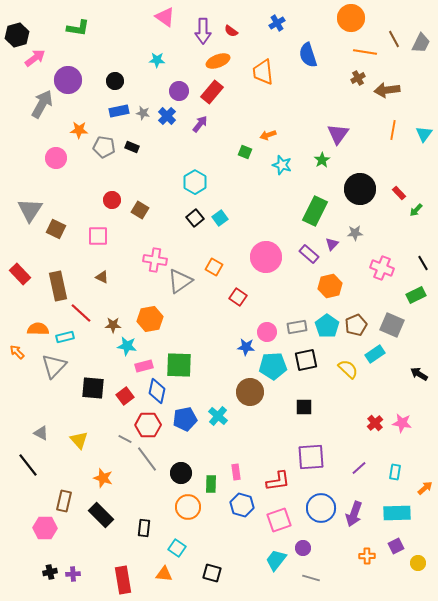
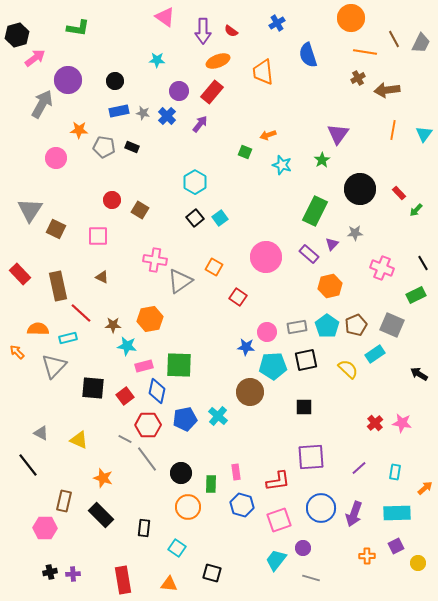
cyan rectangle at (65, 337): moved 3 px right, 1 px down
yellow triangle at (79, 440): rotated 24 degrees counterclockwise
orange triangle at (164, 574): moved 5 px right, 10 px down
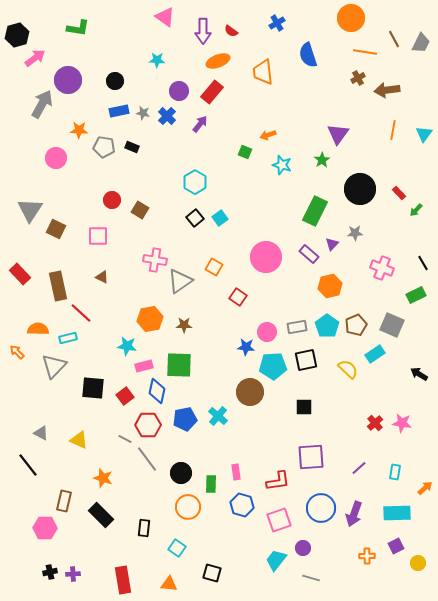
brown star at (113, 325): moved 71 px right
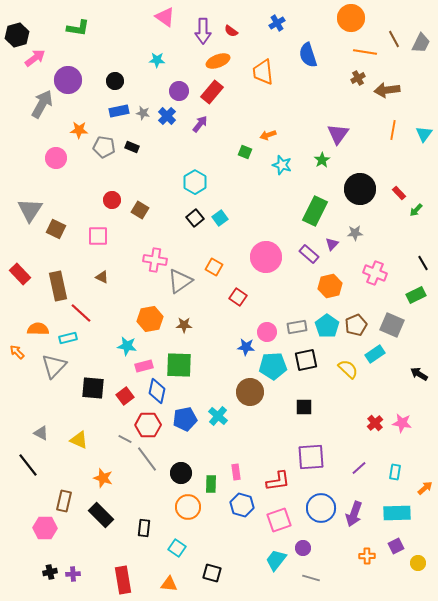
pink cross at (382, 268): moved 7 px left, 5 px down
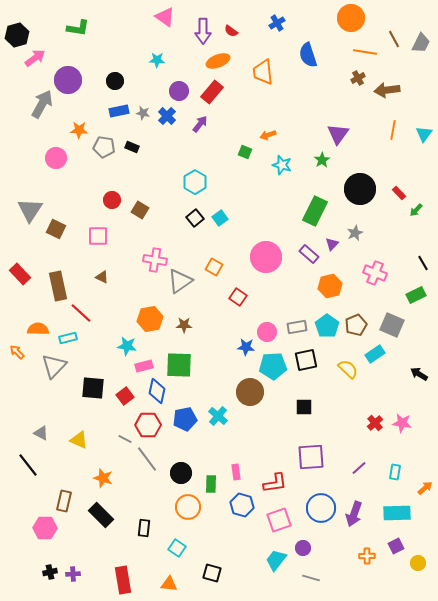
gray star at (355, 233): rotated 21 degrees counterclockwise
red L-shape at (278, 481): moved 3 px left, 2 px down
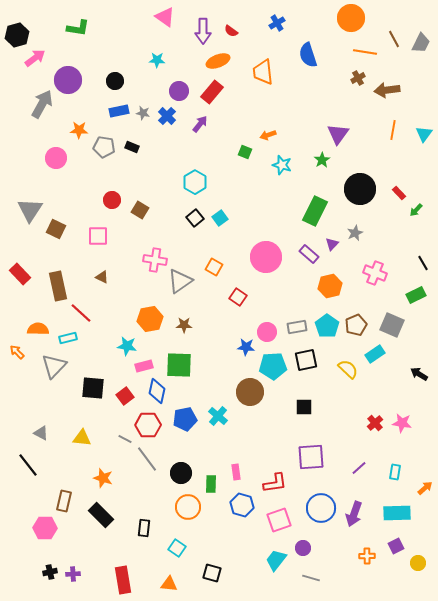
yellow triangle at (79, 440): moved 3 px right, 2 px up; rotated 18 degrees counterclockwise
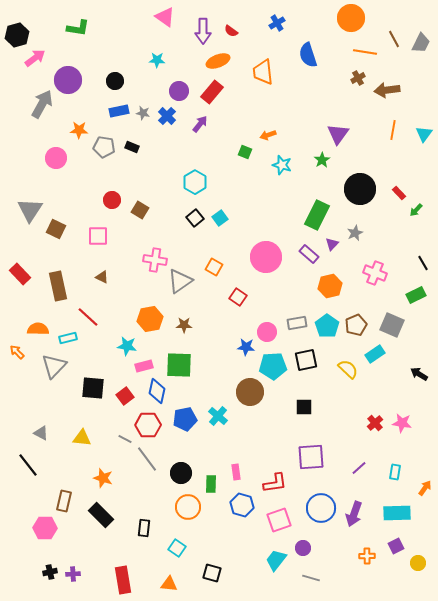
green rectangle at (315, 211): moved 2 px right, 4 px down
red line at (81, 313): moved 7 px right, 4 px down
gray rectangle at (297, 327): moved 4 px up
orange arrow at (425, 488): rotated 14 degrees counterclockwise
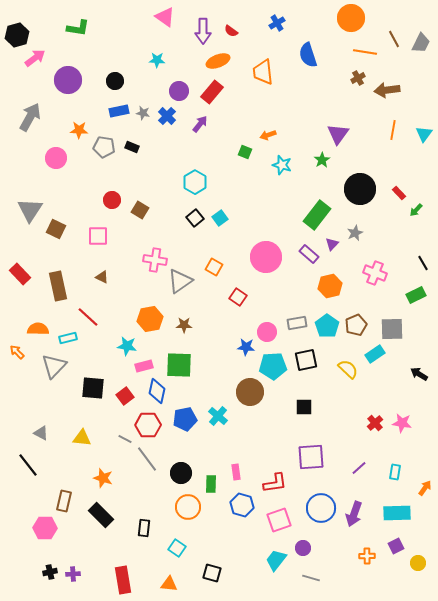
gray arrow at (42, 104): moved 12 px left, 13 px down
green rectangle at (317, 215): rotated 12 degrees clockwise
gray square at (392, 325): moved 4 px down; rotated 25 degrees counterclockwise
